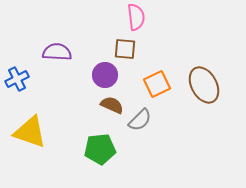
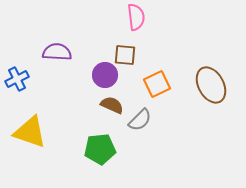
brown square: moved 6 px down
brown ellipse: moved 7 px right
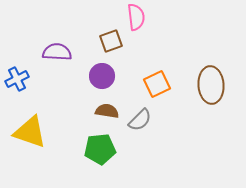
brown square: moved 14 px left, 14 px up; rotated 25 degrees counterclockwise
purple circle: moved 3 px left, 1 px down
brown ellipse: rotated 24 degrees clockwise
brown semicircle: moved 5 px left, 6 px down; rotated 15 degrees counterclockwise
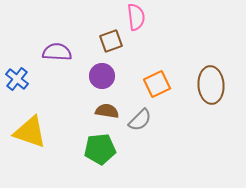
blue cross: rotated 25 degrees counterclockwise
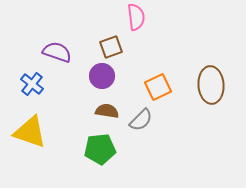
brown square: moved 6 px down
purple semicircle: rotated 16 degrees clockwise
blue cross: moved 15 px right, 5 px down
orange square: moved 1 px right, 3 px down
gray semicircle: moved 1 px right
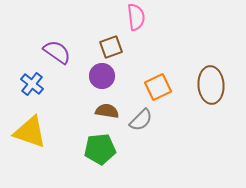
purple semicircle: rotated 16 degrees clockwise
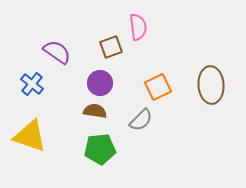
pink semicircle: moved 2 px right, 10 px down
purple circle: moved 2 px left, 7 px down
brown semicircle: moved 12 px left
yellow triangle: moved 4 px down
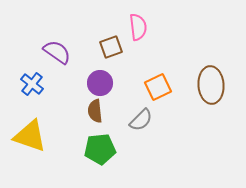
brown semicircle: rotated 105 degrees counterclockwise
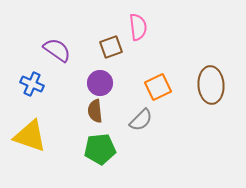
purple semicircle: moved 2 px up
blue cross: rotated 15 degrees counterclockwise
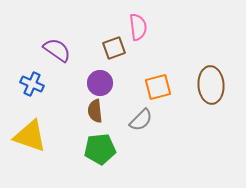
brown square: moved 3 px right, 1 px down
orange square: rotated 12 degrees clockwise
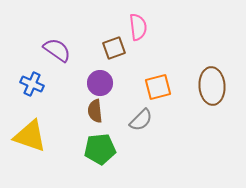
brown ellipse: moved 1 px right, 1 px down
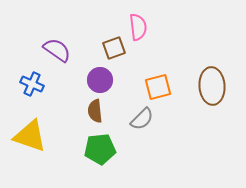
purple circle: moved 3 px up
gray semicircle: moved 1 px right, 1 px up
